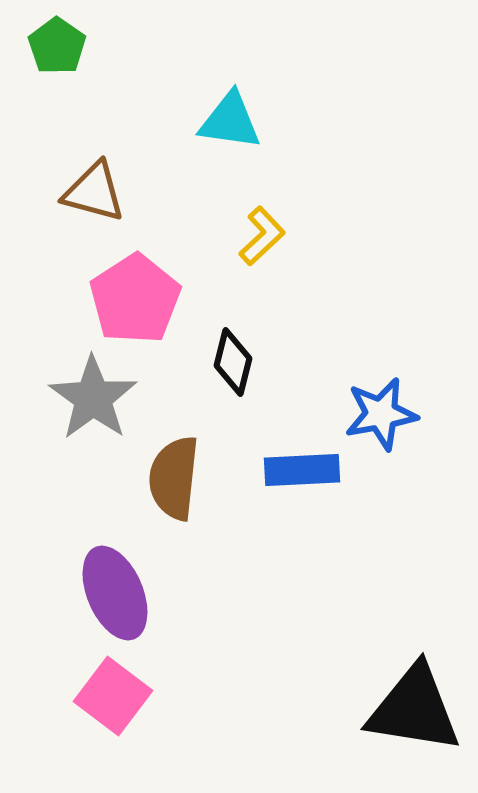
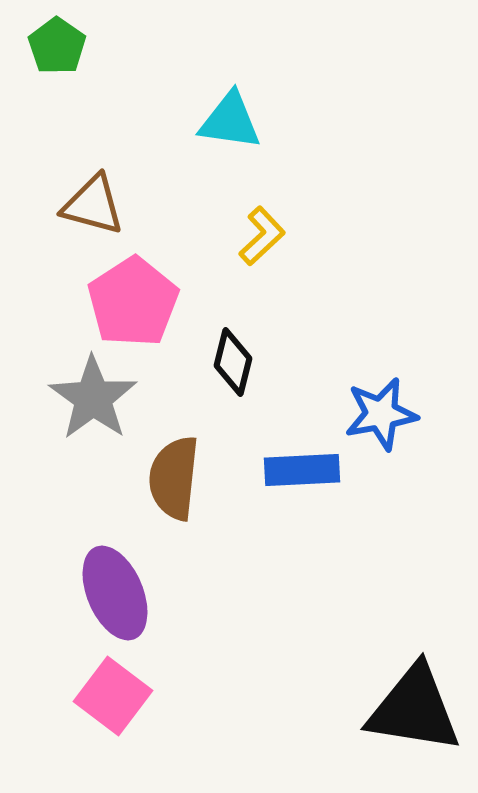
brown triangle: moved 1 px left, 13 px down
pink pentagon: moved 2 px left, 3 px down
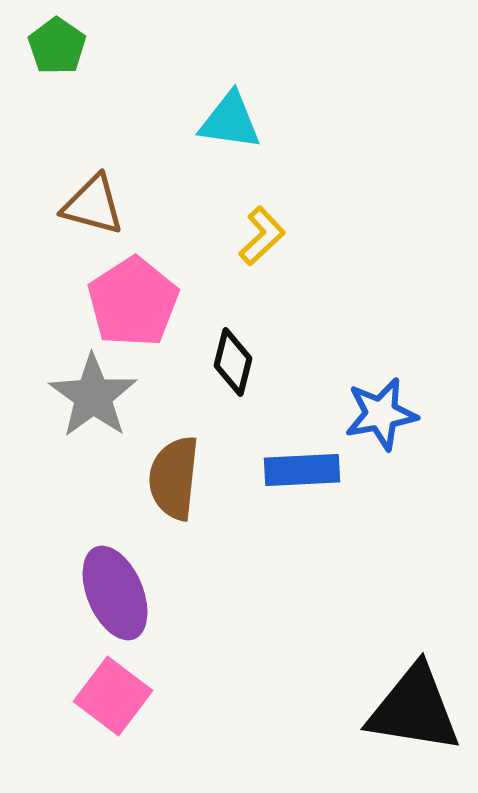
gray star: moved 2 px up
